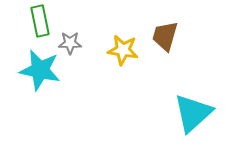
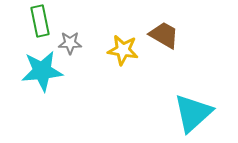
brown trapezoid: moved 1 px left, 1 px up; rotated 104 degrees clockwise
cyan star: moved 2 px right, 1 px down; rotated 18 degrees counterclockwise
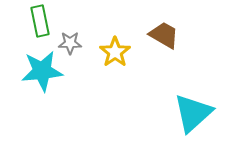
yellow star: moved 8 px left, 2 px down; rotated 28 degrees clockwise
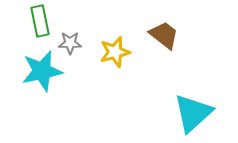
brown trapezoid: rotated 8 degrees clockwise
yellow star: rotated 20 degrees clockwise
cyan star: rotated 6 degrees counterclockwise
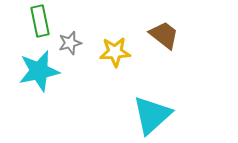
gray star: rotated 15 degrees counterclockwise
yellow star: rotated 12 degrees clockwise
cyan star: moved 3 px left
cyan triangle: moved 41 px left, 2 px down
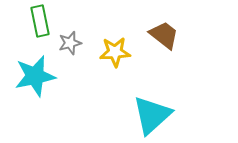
cyan star: moved 4 px left, 5 px down
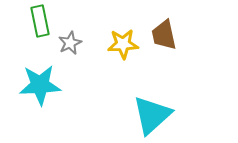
brown trapezoid: rotated 140 degrees counterclockwise
gray star: rotated 10 degrees counterclockwise
yellow star: moved 8 px right, 8 px up
cyan star: moved 5 px right, 9 px down; rotated 9 degrees clockwise
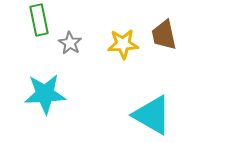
green rectangle: moved 1 px left, 1 px up
gray star: rotated 15 degrees counterclockwise
cyan star: moved 5 px right, 9 px down
cyan triangle: rotated 48 degrees counterclockwise
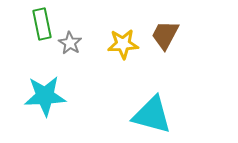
green rectangle: moved 3 px right, 4 px down
brown trapezoid: moved 1 px right; rotated 40 degrees clockwise
cyan star: moved 2 px down
cyan triangle: rotated 15 degrees counterclockwise
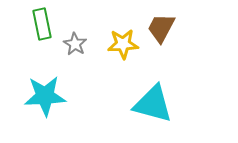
brown trapezoid: moved 4 px left, 7 px up
gray star: moved 5 px right, 1 px down
cyan triangle: moved 1 px right, 11 px up
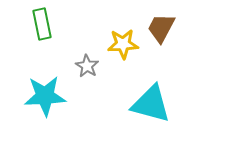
gray star: moved 12 px right, 22 px down
cyan triangle: moved 2 px left
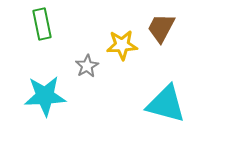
yellow star: moved 1 px left, 1 px down
gray star: rotated 10 degrees clockwise
cyan triangle: moved 15 px right
